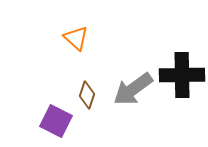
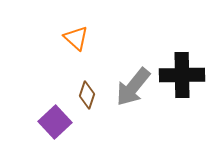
gray arrow: moved 2 px up; rotated 15 degrees counterclockwise
purple square: moved 1 px left, 1 px down; rotated 20 degrees clockwise
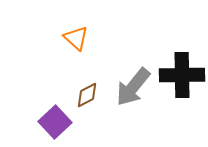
brown diamond: rotated 44 degrees clockwise
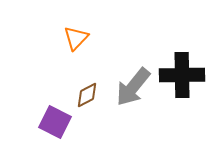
orange triangle: rotated 32 degrees clockwise
purple square: rotated 20 degrees counterclockwise
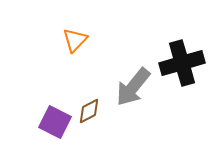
orange triangle: moved 1 px left, 2 px down
black cross: moved 12 px up; rotated 15 degrees counterclockwise
brown diamond: moved 2 px right, 16 px down
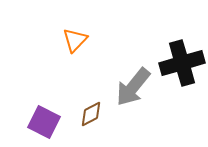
brown diamond: moved 2 px right, 3 px down
purple square: moved 11 px left
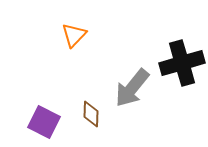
orange triangle: moved 1 px left, 5 px up
gray arrow: moved 1 px left, 1 px down
brown diamond: rotated 60 degrees counterclockwise
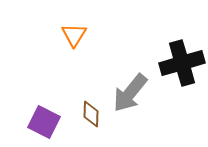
orange triangle: rotated 12 degrees counterclockwise
gray arrow: moved 2 px left, 5 px down
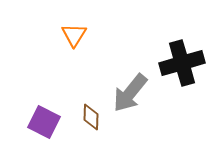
brown diamond: moved 3 px down
